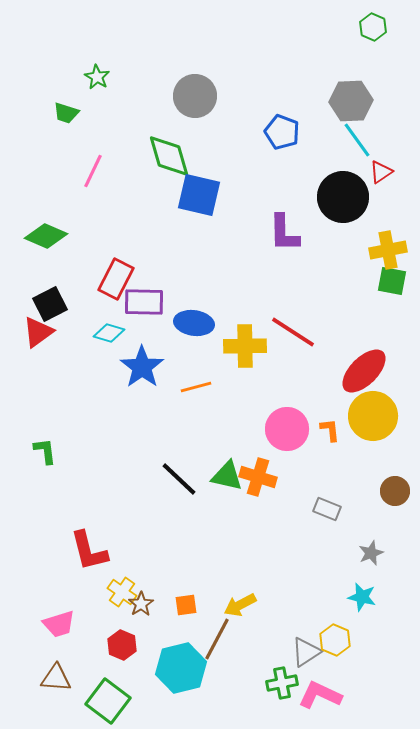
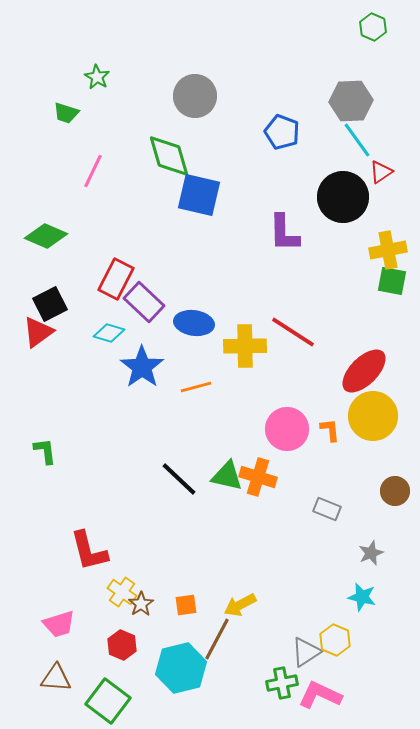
purple rectangle at (144, 302): rotated 42 degrees clockwise
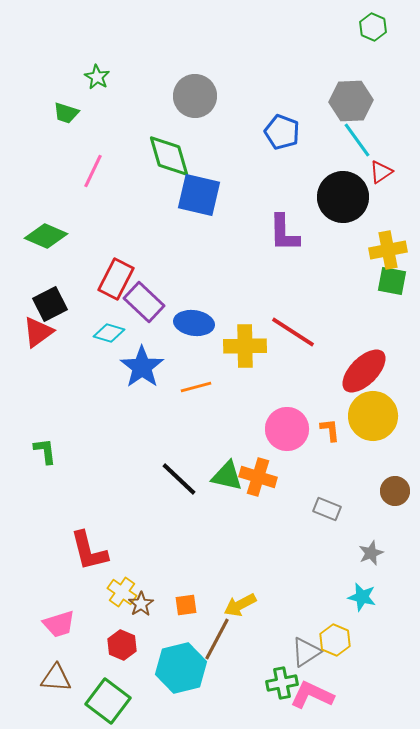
pink L-shape at (320, 695): moved 8 px left
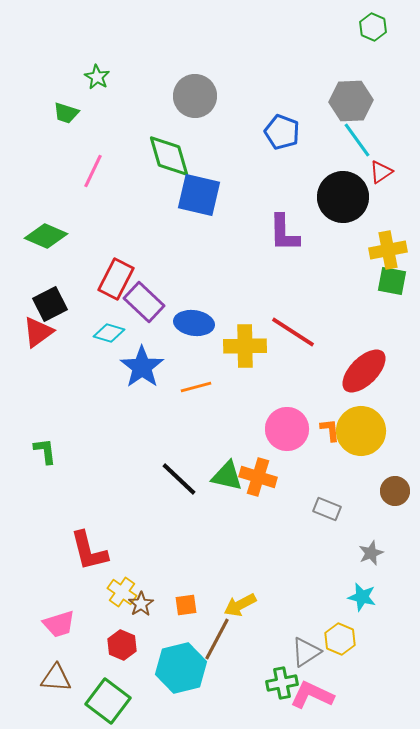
yellow circle at (373, 416): moved 12 px left, 15 px down
yellow hexagon at (335, 640): moved 5 px right, 1 px up
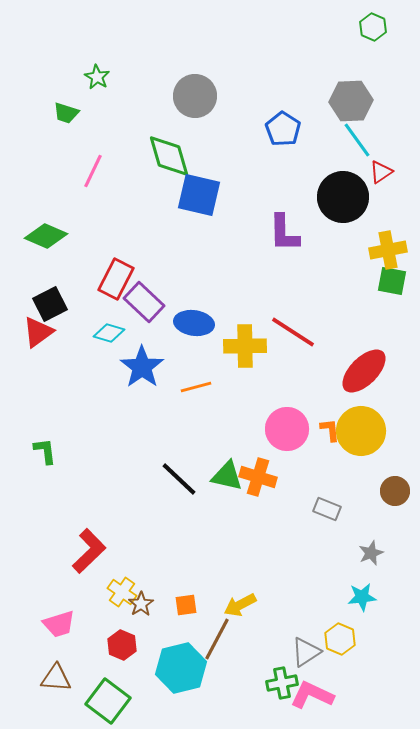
blue pentagon at (282, 132): moved 1 px right, 3 px up; rotated 12 degrees clockwise
red L-shape at (89, 551): rotated 120 degrees counterclockwise
cyan star at (362, 597): rotated 20 degrees counterclockwise
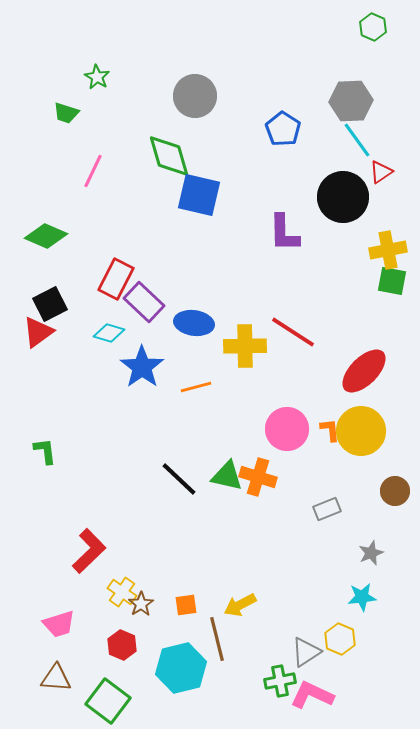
gray rectangle at (327, 509): rotated 44 degrees counterclockwise
brown line at (217, 639): rotated 42 degrees counterclockwise
green cross at (282, 683): moved 2 px left, 2 px up
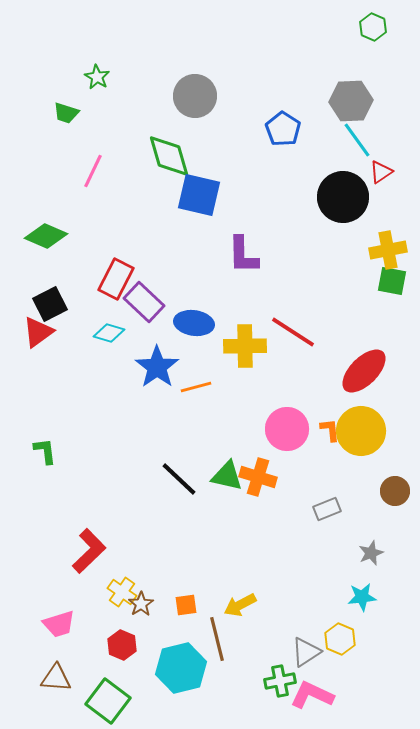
purple L-shape at (284, 233): moved 41 px left, 22 px down
blue star at (142, 367): moved 15 px right
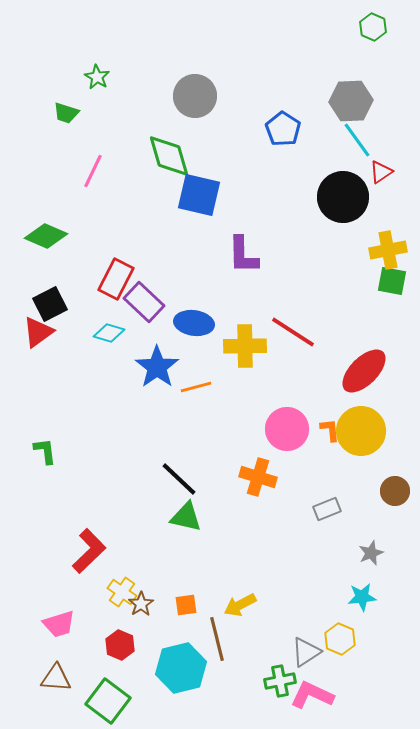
green triangle at (227, 476): moved 41 px left, 41 px down
red hexagon at (122, 645): moved 2 px left
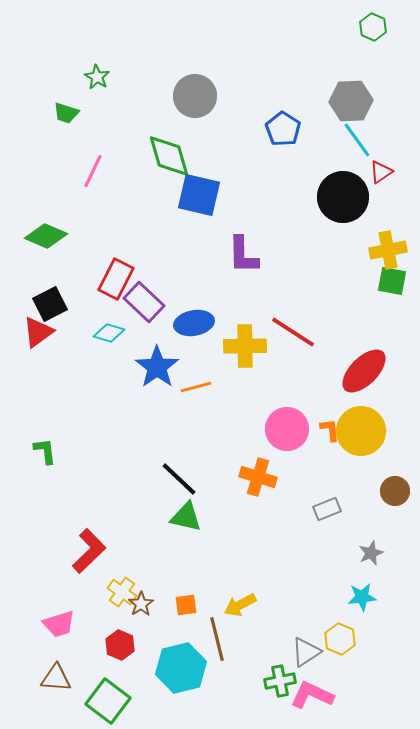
blue ellipse at (194, 323): rotated 18 degrees counterclockwise
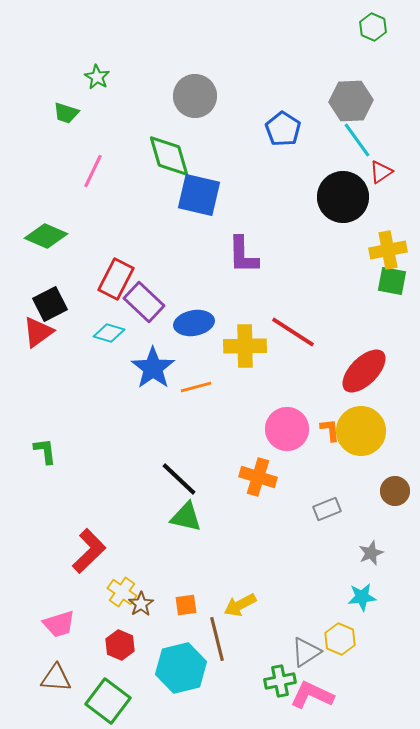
blue star at (157, 367): moved 4 px left, 1 px down
